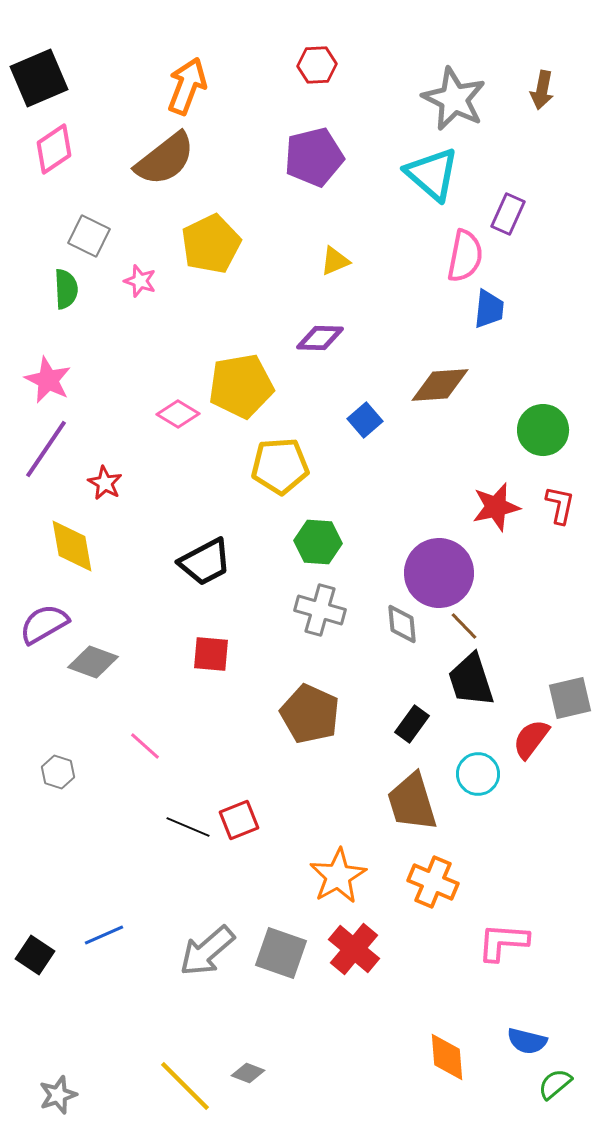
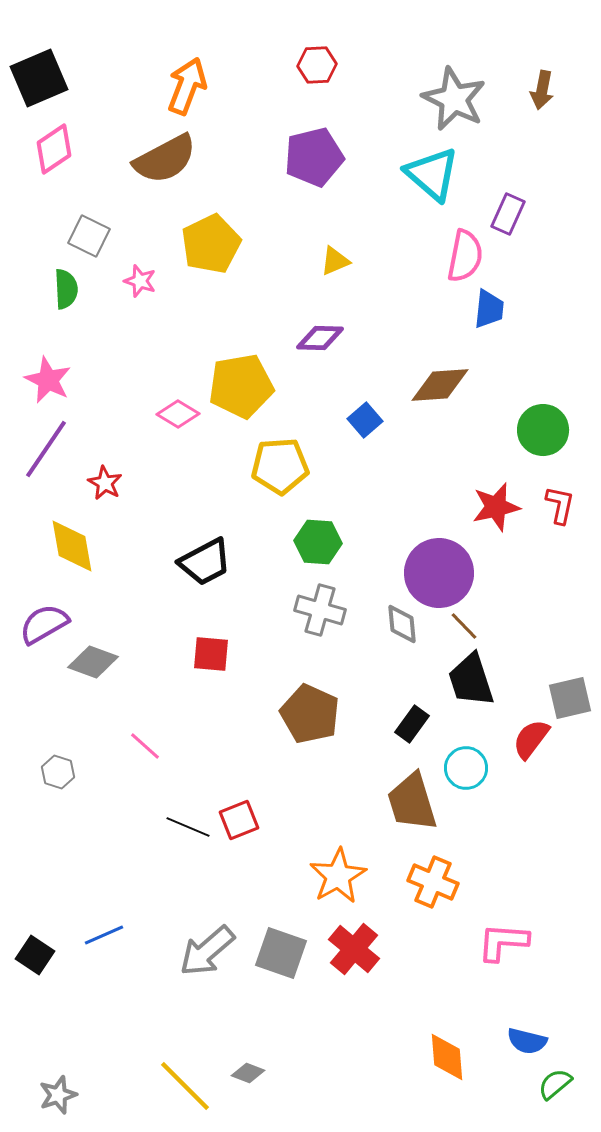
brown semicircle at (165, 159): rotated 10 degrees clockwise
cyan circle at (478, 774): moved 12 px left, 6 px up
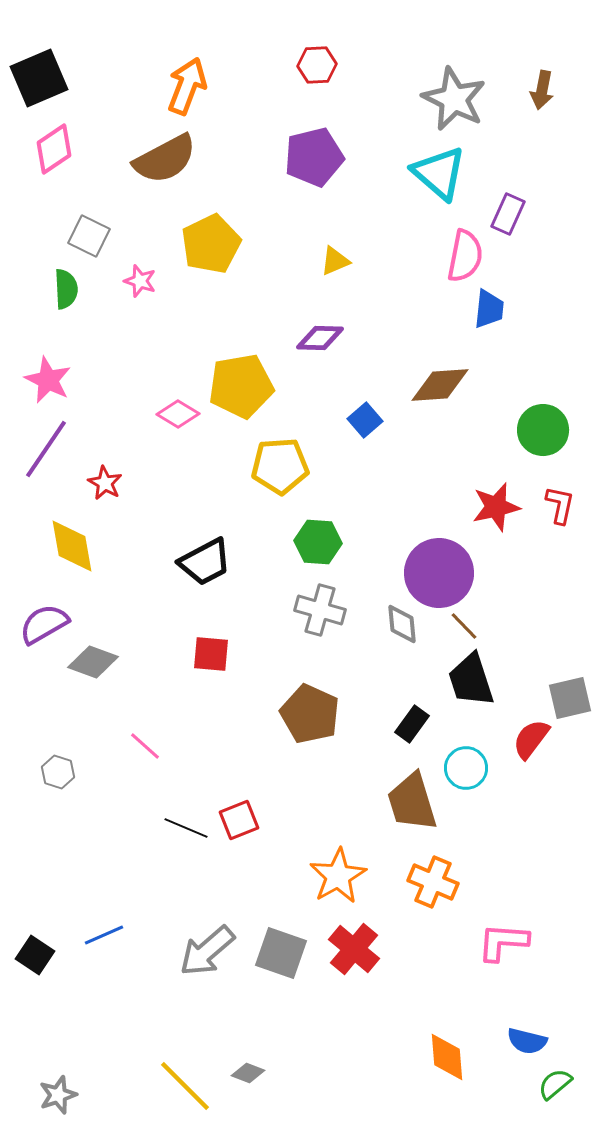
cyan triangle at (432, 174): moved 7 px right, 1 px up
black line at (188, 827): moved 2 px left, 1 px down
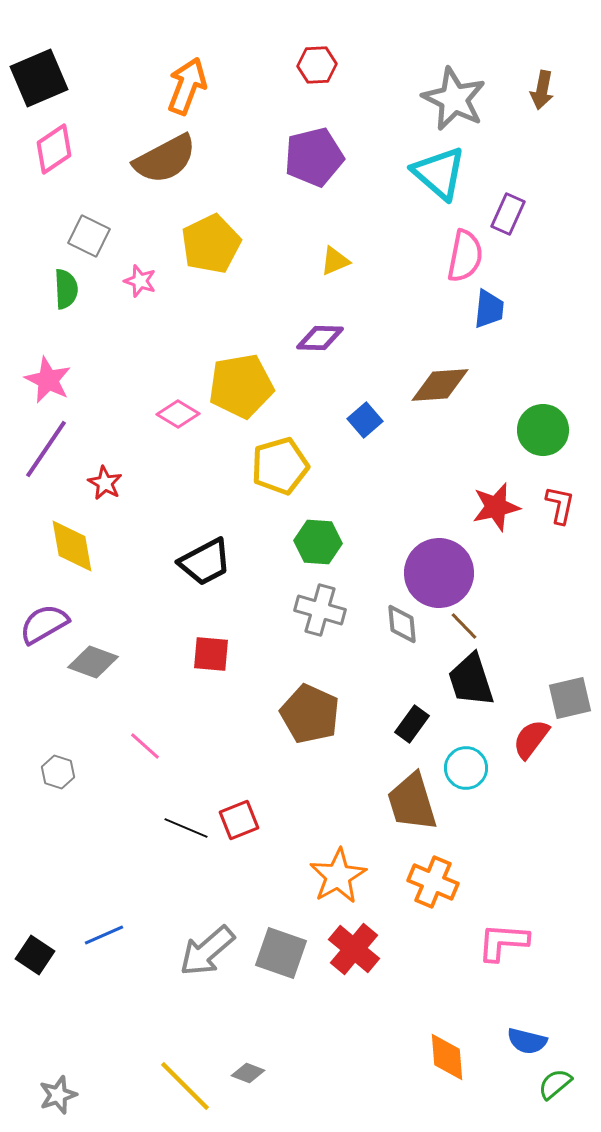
yellow pentagon at (280, 466): rotated 12 degrees counterclockwise
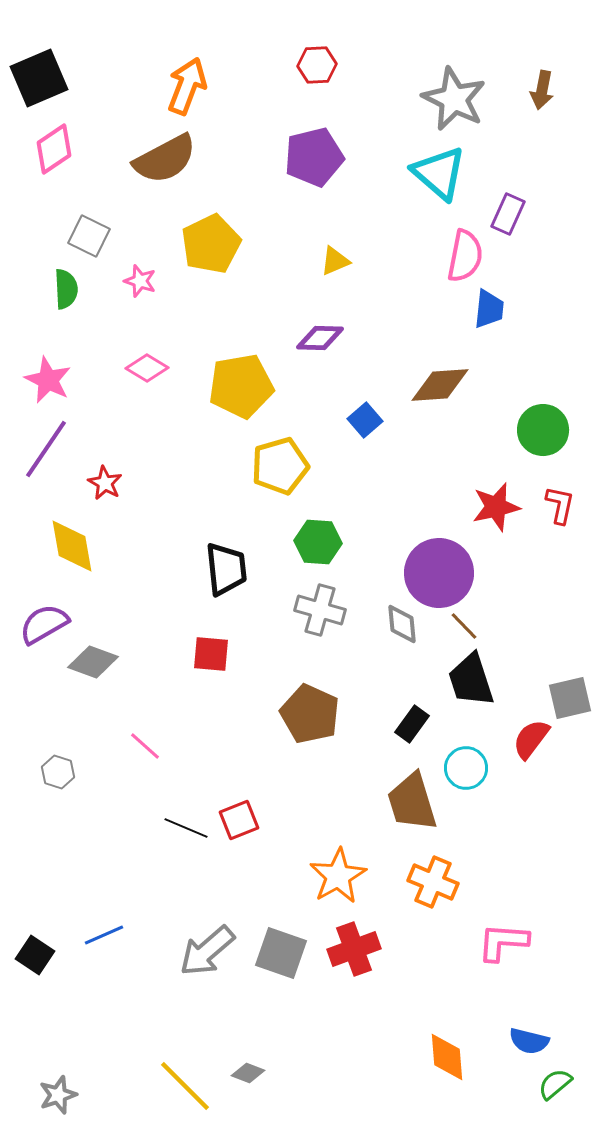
pink diamond at (178, 414): moved 31 px left, 46 px up
black trapezoid at (205, 562): moved 21 px right, 7 px down; rotated 68 degrees counterclockwise
red cross at (354, 949): rotated 30 degrees clockwise
blue semicircle at (527, 1041): moved 2 px right
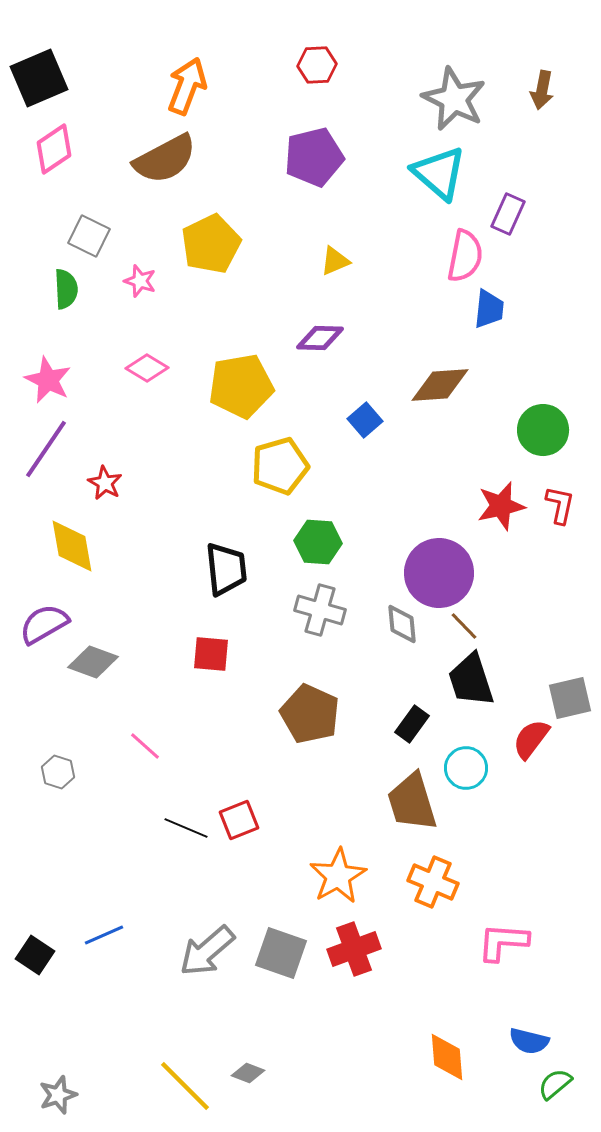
red star at (496, 507): moved 5 px right, 1 px up
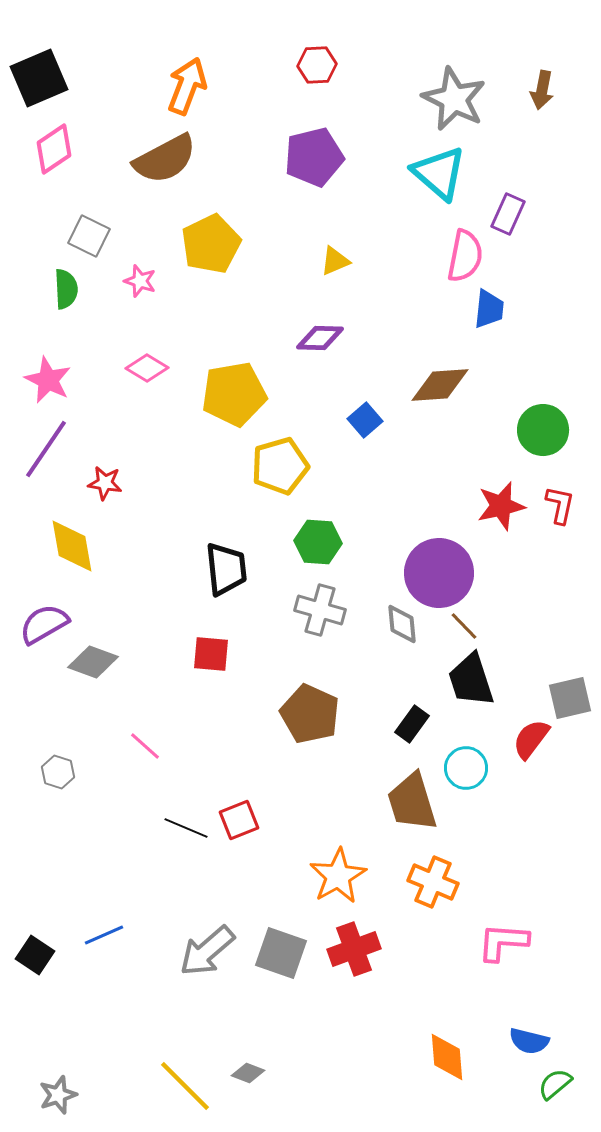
yellow pentagon at (241, 386): moved 7 px left, 8 px down
red star at (105, 483): rotated 20 degrees counterclockwise
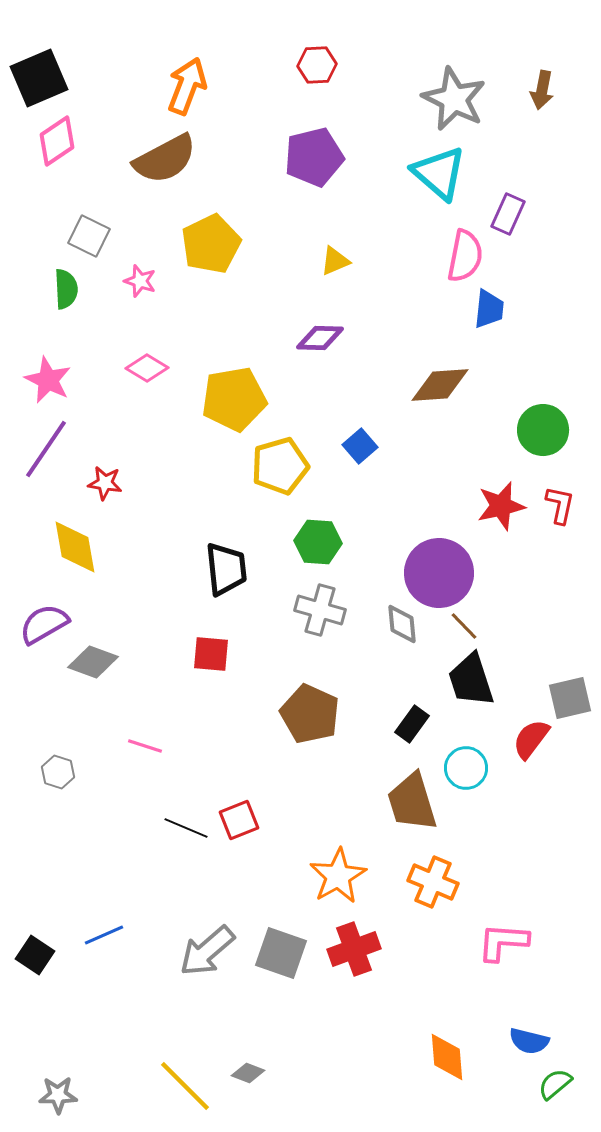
pink diamond at (54, 149): moved 3 px right, 8 px up
yellow pentagon at (234, 394): moved 5 px down
blue square at (365, 420): moved 5 px left, 26 px down
yellow diamond at (72, 546): moved 3 px right, 1 px down
pink line at (145, 746): rotated 24 degrees counterclockwise
gray star at (58, 1095): rotated 18 degrees clockwise
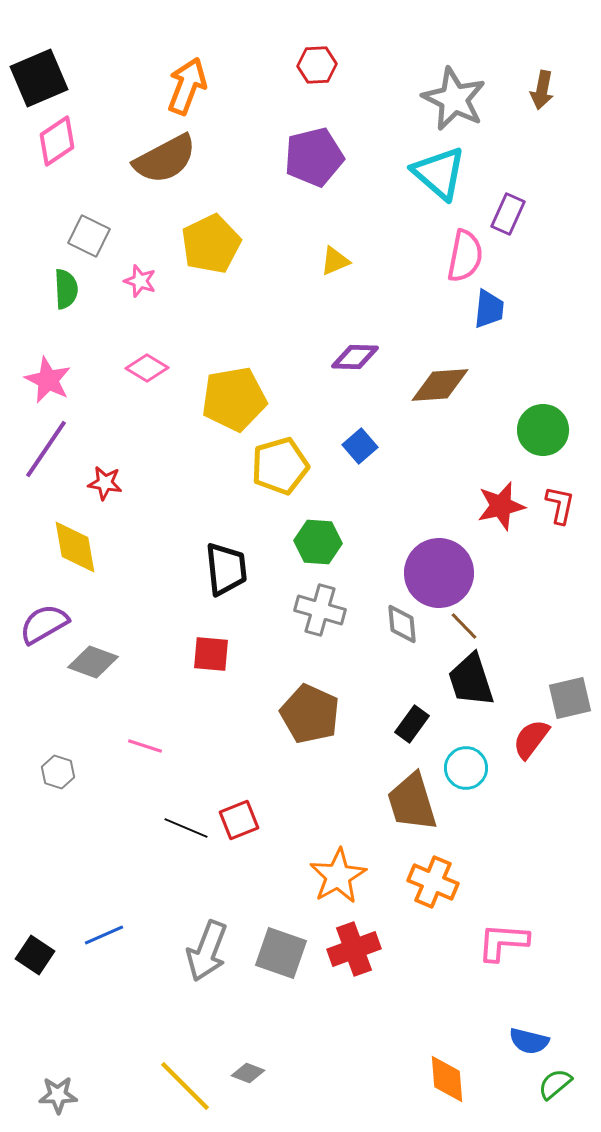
purple diamond at (320, 338): moved 35 px right, 19 px down
gray arrow at (207, 951): rotated 28 degrees counterclockwise
orange diamond at (447, 1057): moved 22 px down
